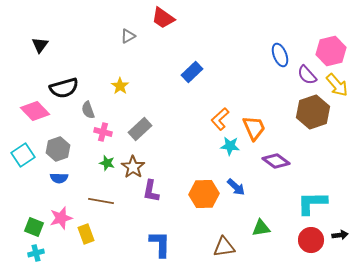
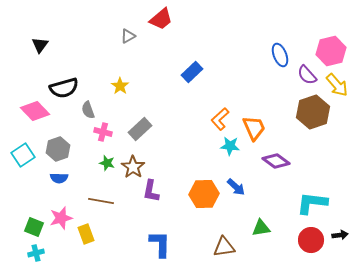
red trapezoid: moved 2 px left, 1 px down; rotated 75 degrees counterclockwise
cyan L-shape: rotated 8 degrees clockwise
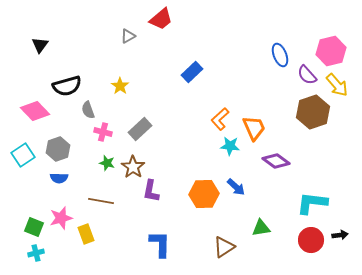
black semicircle: moved 3 px right, 2 px up
brown triangle: rotated 25 degrees counterclockwise
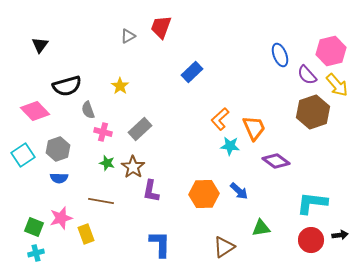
red trapezoid: moved 8 px down; rotated 150 degrees clockwise
blue arrow: moved 3 px right, 4 px down
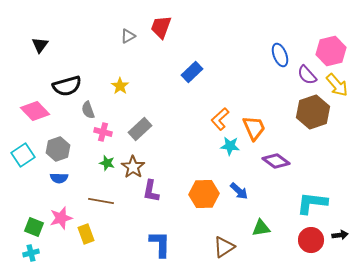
cyan cross: moved 5 px left
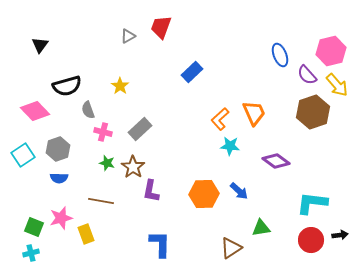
orange trapezoid: moved 15 px up
brown triangle: moved 7 px right, 1 px down
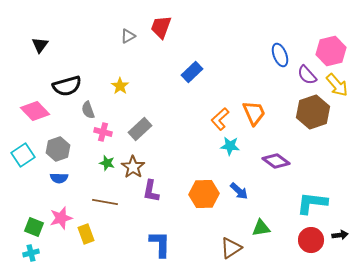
brown line: moved 4 px right, 1 px down
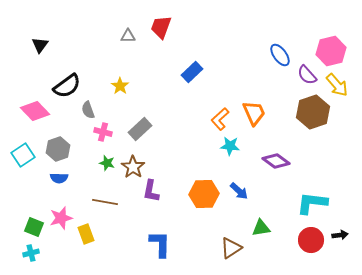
gray triangle: rotated 28 degrees clockwise
blue ellipse: rotated 15 degrees counterclockwise
black semicircle: rotated 20 degrees counterclockwise
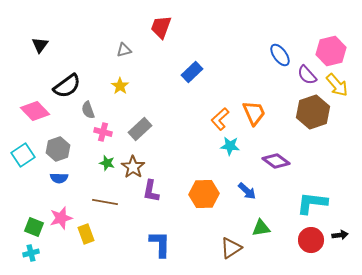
gray triangle: moved 4 px left, 14 px down; rotated 14 degrees counterclockwise
blue arrow: moved 8 px right
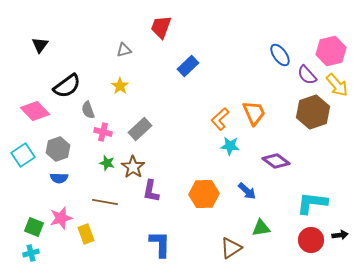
blue rectangle: moved 4 px left, 6 px up
